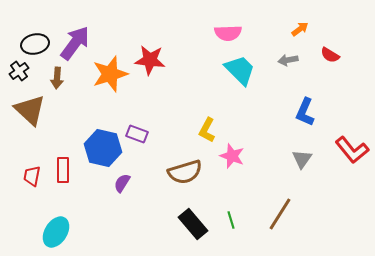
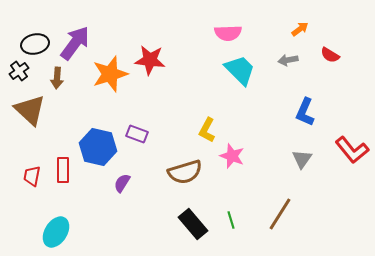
blue hexagon: moved 5 px left, 1 px up
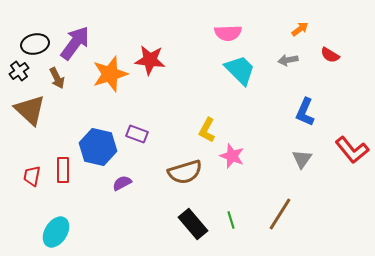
brown arrow: rotated 30 degrees counterclockwise
purple semicircle: rotated 30 degrees clockwise
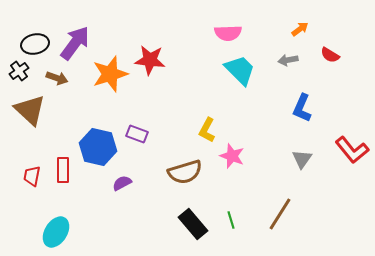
brown arrow: rotated 45 degrees counterclockwise
blue L-shape: moved 3 px left, 4 px up
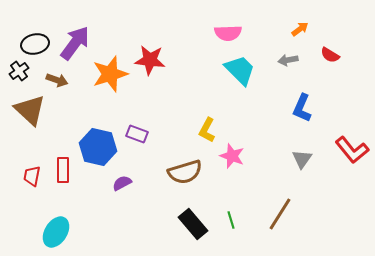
brown arrow: moved 2 px down
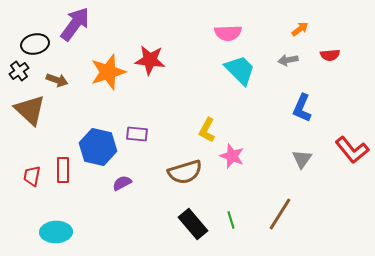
purple arrow: moved 19 px up
red semicircle: rotated 36 degrees counterclockwise
orange star: moved 2 px left, 2 px up
purple rectangle: rotated 15 degrees counterclockwise
cyan ellipse: rotated 56 degrees clockwise
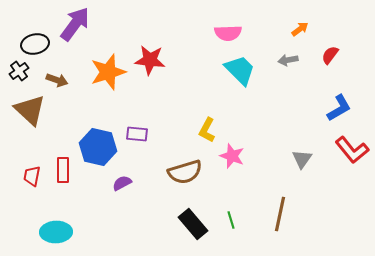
red semicircle: rotated 132 degrees clockwise
blue L-shape: moved 37 px right; rotated 144 degrees counterclockwise
brown line: rotated 20 degrees counterclockwise
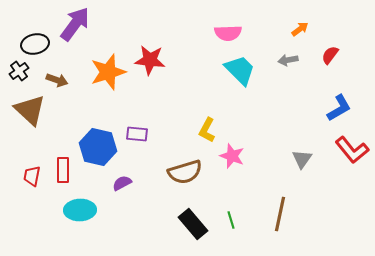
cyan ellipse: moved 24 px right, 22 px up
